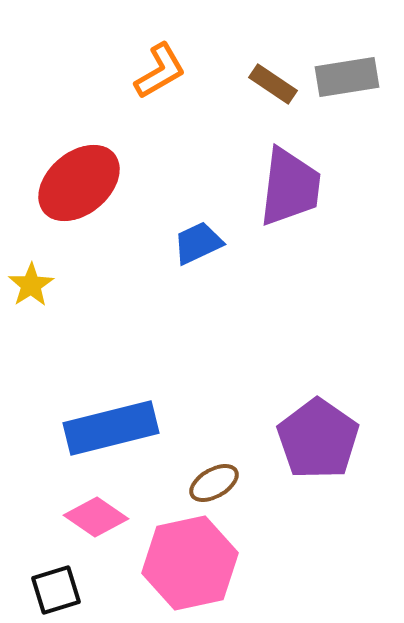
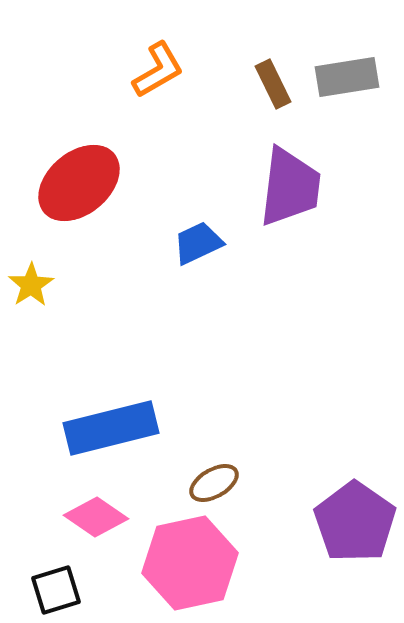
orange L-shape: moved 2 px left, 1 px up
brown rectangle: rotated 30 degrees clockwise
purple pentagon: moved 37 px right, 83 px down
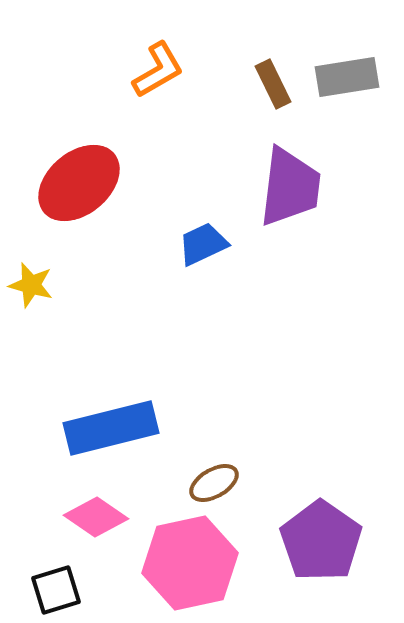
blue trapezoid: moved 5 px right, 1 px down
yellow star: rotated 24 degrees counterclockwise
purple pentagon: moved 34 px left, 19 px down
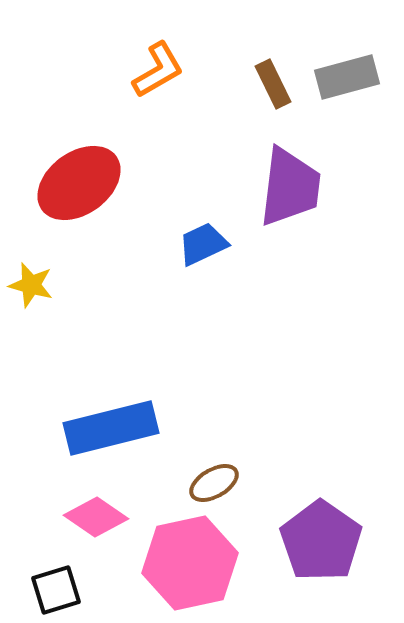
gray rectangle: rotated 6 degrees counterclockwise
red ellipse: rotated 4 degrees clockwise
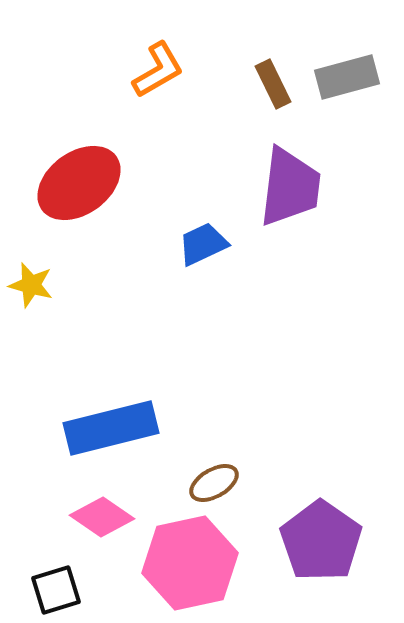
pink diamond: moved 6 px right
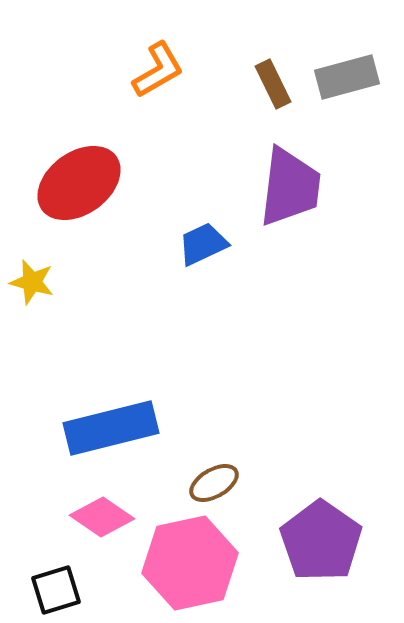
yellow star: moved 1 px right, 3 px up
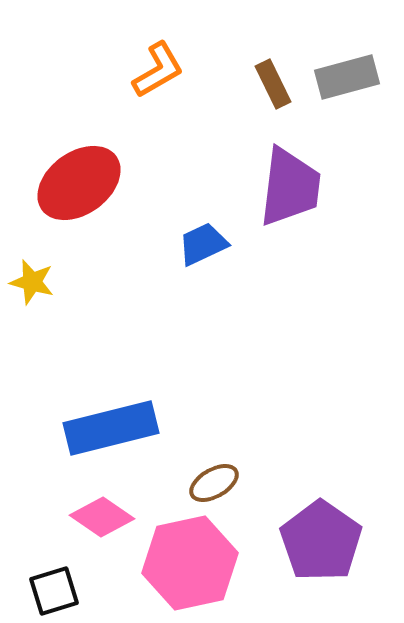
black square: moved 2 px left, 1 px down
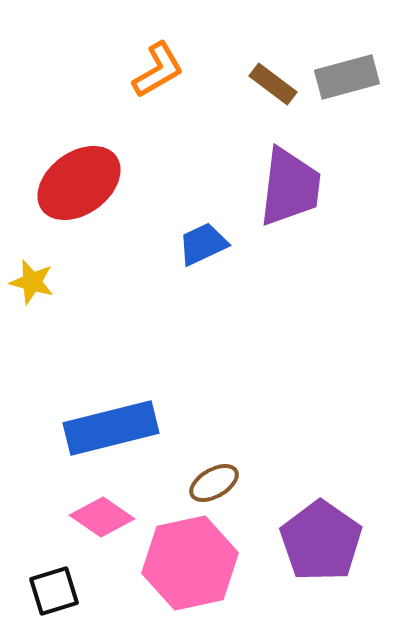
brown rectangle: rotated 27 degrees counterclockwise
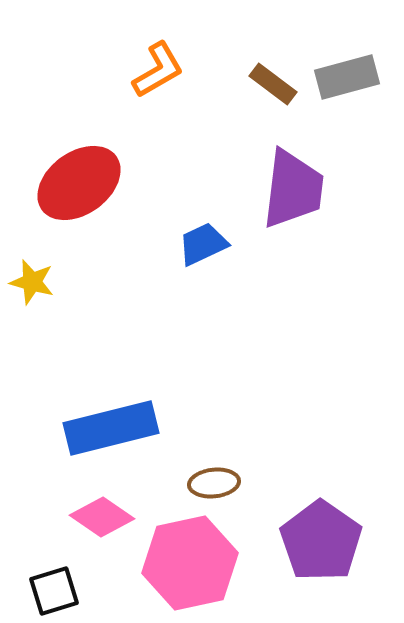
purple trapezoid: moved 3 px right, 2 px down
brown ellipse: rotated 24 degrees clockwise
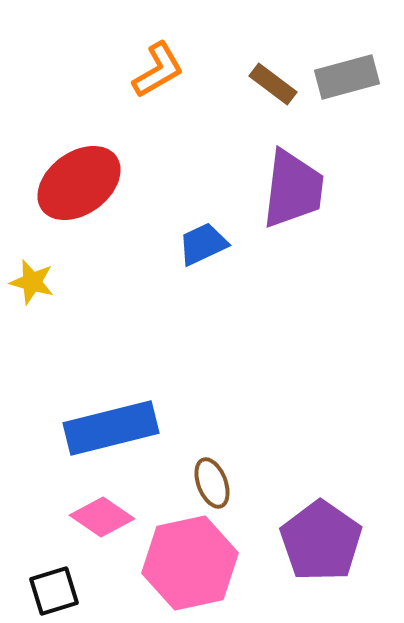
brown ellipse: moved 2 px left; rotated 75 degrees clockwise
